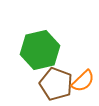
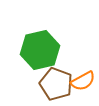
orange semicircle: rotated 15 degrees clockwise
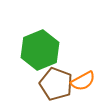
green hexagon: rotated 9 degrees counterclockwise
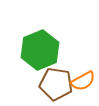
brown pentagon: rotated 12 degrees counterclockwise
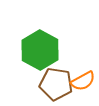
green hexagon: rotated 9 degrees counterclockwise
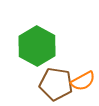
green hexagon: moved 3 px left, 4 px up
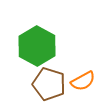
brown pentagon: moved 7 px left; rotated 8 degrees clockwise
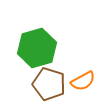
green hexagon: moved 2 px down; rotated 15 degrees clockwise
